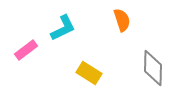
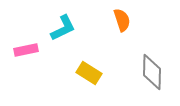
pink rectangle: rotated 25 degrees clockwise
gray diamond: moved 1 px left, 4 px down
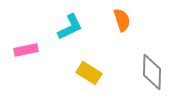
cyan L-shape: moved 7 px right, 1 px up
